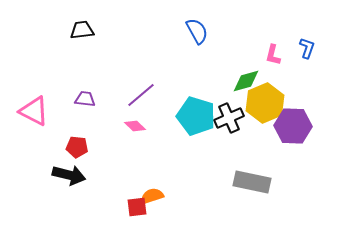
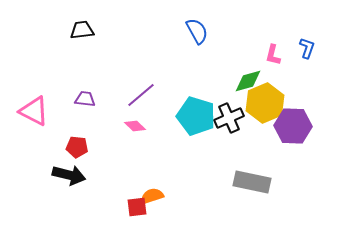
green diamond: moved 2 px right
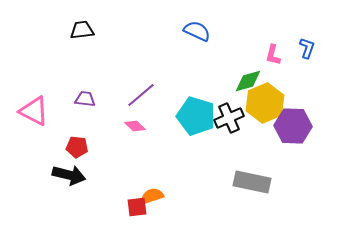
blue semicircle: rotated 36 degrees counterclockwise
